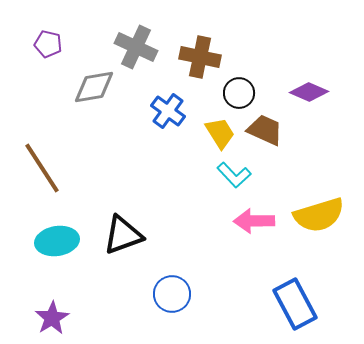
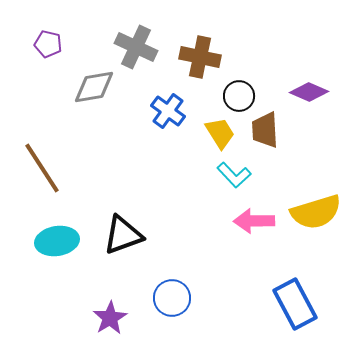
black circle: moved 3 px down
brown trapezoid: rotated 117 degrees counterclockwise
yellow semicircle: moved 3 px left, 3 px up
blue circle: moved 4 px down
purple star: moved 58 px right
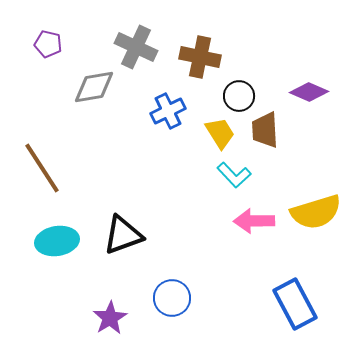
blue cross: rotated 28 degrees clockwise
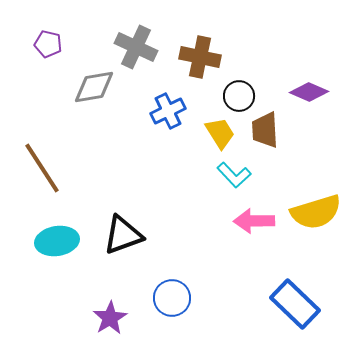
blue rectangle: rotated 18 degrees counterclockwise
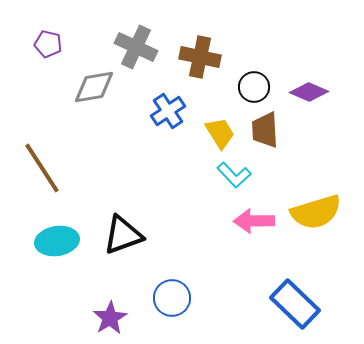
black circle: moved 15 px right, 9 px up
blue cross: rotated 8 degrees counterclockwise
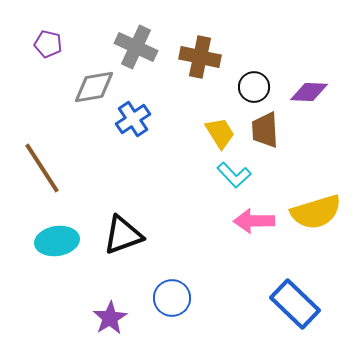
purple diamond: rotated 21 degrees counterclockwise
blue cross: moved 35 px left, 8 px down
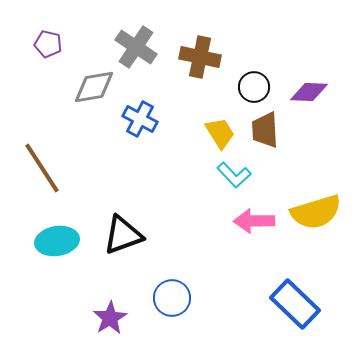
gray cross: rotated 9 degrees clockwise
blue cross: moved 7 px right; rotated 28 degrees counterclockwise
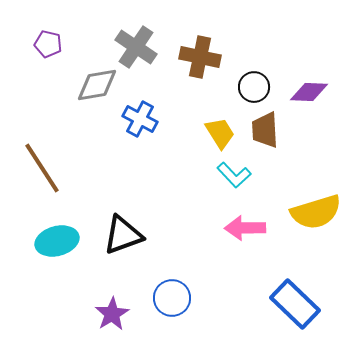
gray diamond: moved 3 px right, 2 px up
pink arrow: moved 9 px left, 7 px down
cyan ellipse: rotated 6 degrees counterclockwise
purple star: moved 2 px right, 4 px up
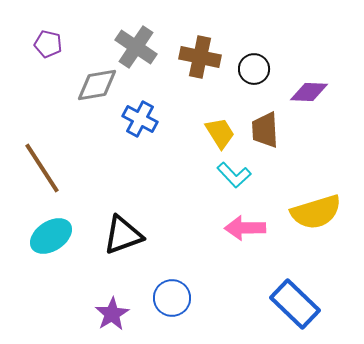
black circle: moved 18 px up
cyan ellipse: moved 6 px left, 5 px up; rotated 18 degrees counterclockwise
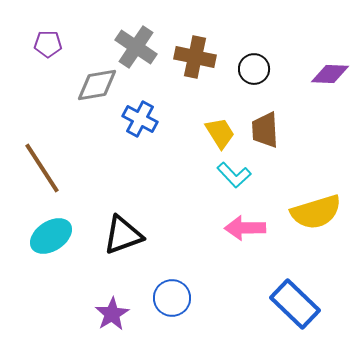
purple pentagon: rotated 12 degrees counterclockwise
brown cross: moved 5 px left
purple diamond: moved 21 px right, 18 px up
